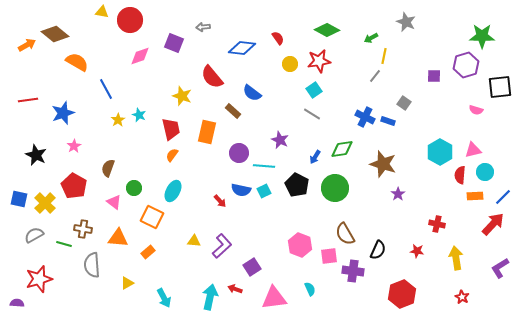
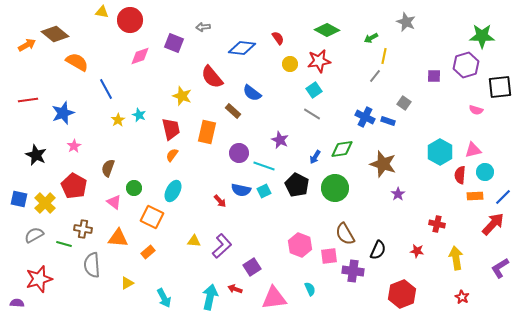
cyan line at (264, 166): rotated 15 degrees clockwise
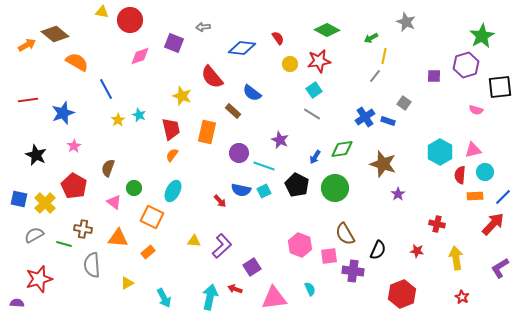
green star at (482, 36): rotated 30 degrees counterclockwise
blue cross at (365, 117): rotated 30 degrees clockwise
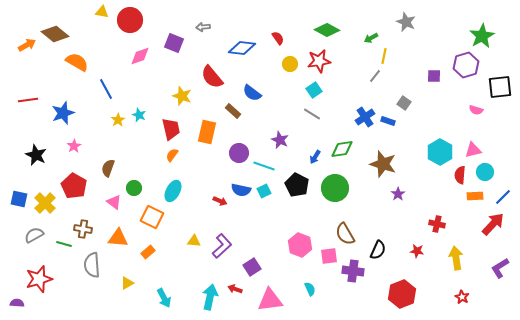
red arrow at (220, 201): rotated 24 degrees counterclockwise
pink triangle at (274, 298): moved 4 px left, 2 px down
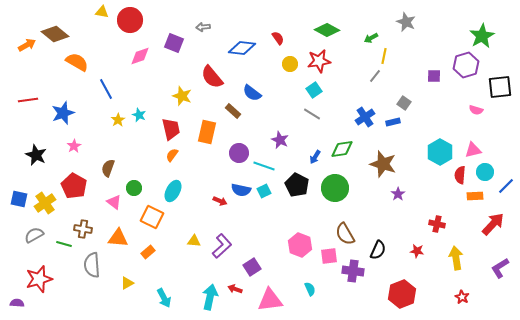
blue rectangle at (388, 121): moved 5 px right, 1 px down; rotated 32 degrees counterclockwise
blue line at (503, 197): moved 3 px right, 11 px up
yellow cross at (45, 203): rotated 10 degrees clockwise
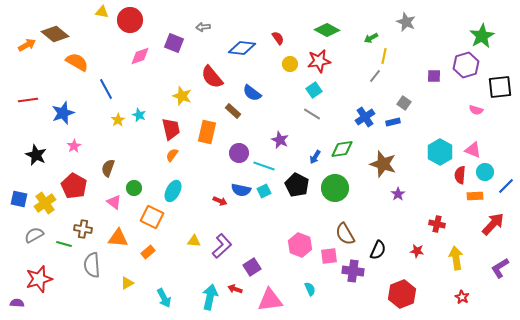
pink triangle at (473, 150): rotated 36 degrees clockwise
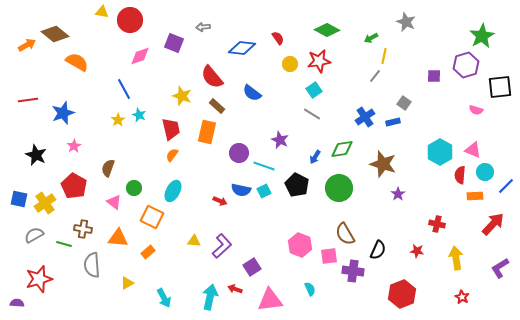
blue line at (106, 89): moved 18 px right
brown rectangle at (233, 111): moved 16 px left, 5 px up
green circle at (335, 188): moved 4 px right
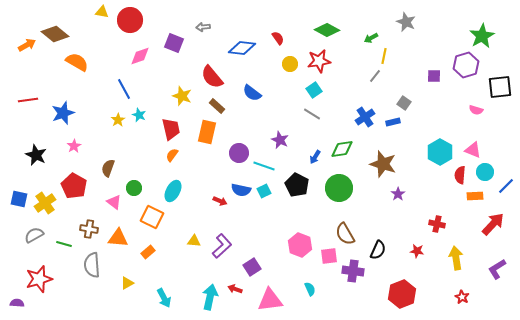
brown cross at (83, 229): moved 6 px right
purple L-shape at (500, 268): moved 3 px left, 1 px down
